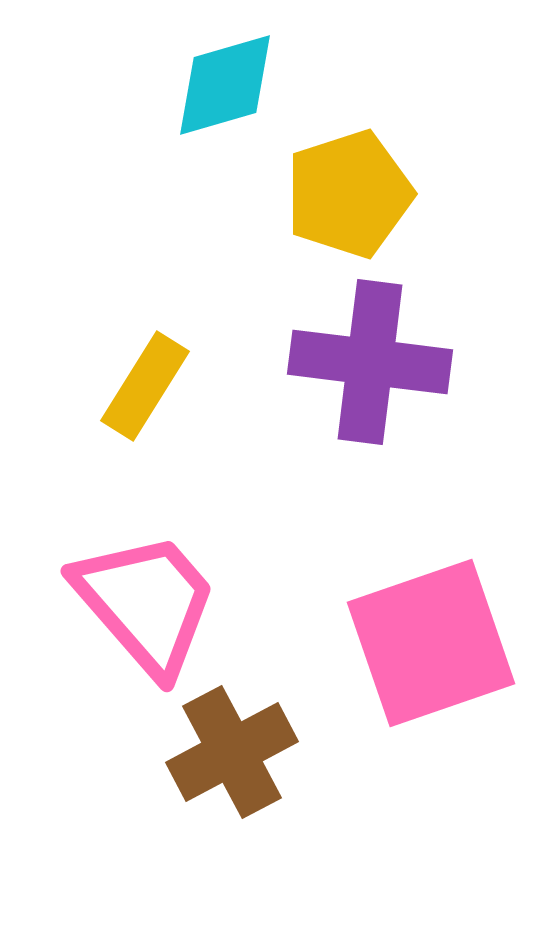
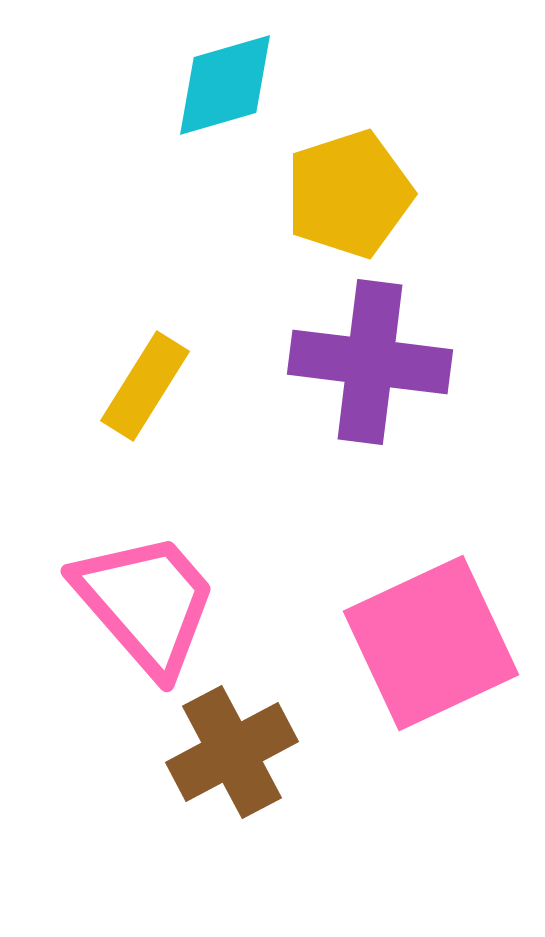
pink square: rotated 6 degrees counterclockwise
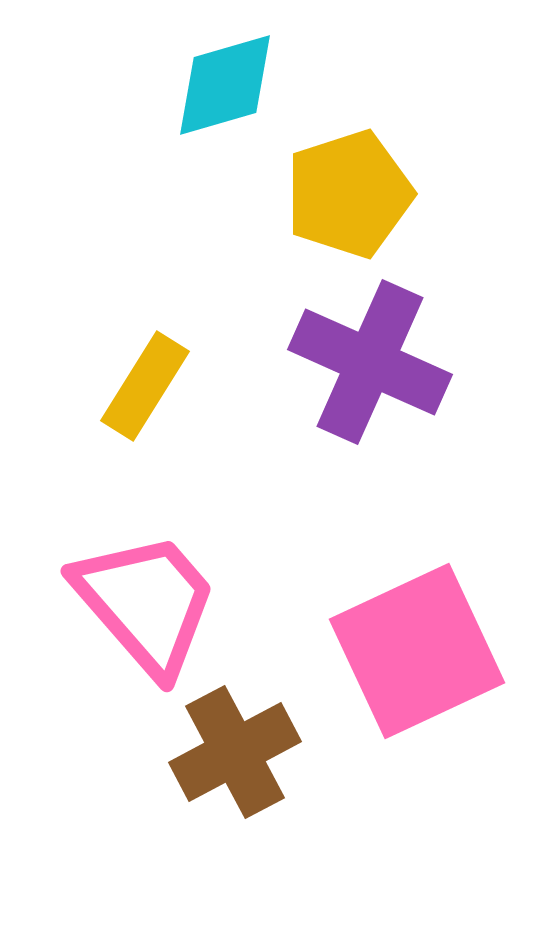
purple cross: rotated 17 degrees clockwise
pink square: moved 14 px left, 8 px down
brown cross: moved 3 px right
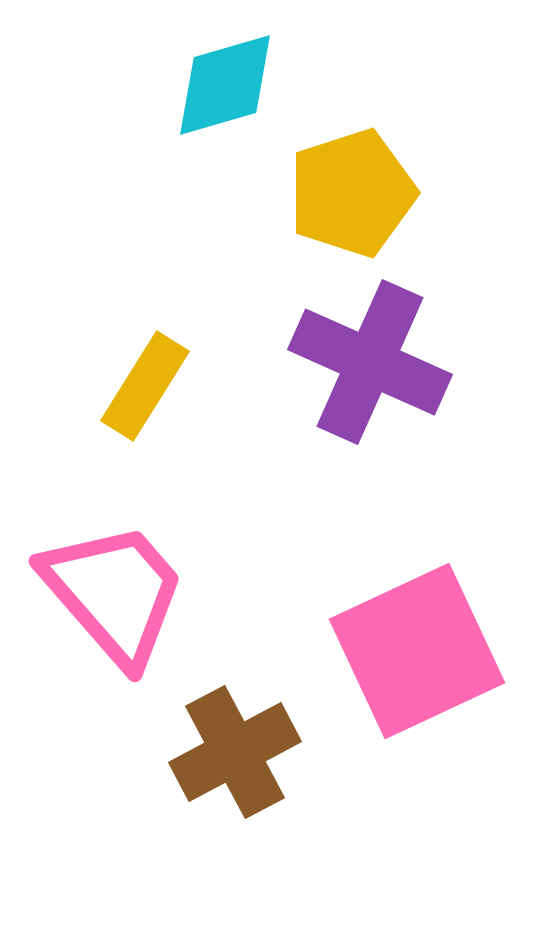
yellow pentagon: moved 3 px right, 1 px up
pink trapezoid: moved 32 px left, 10 px up
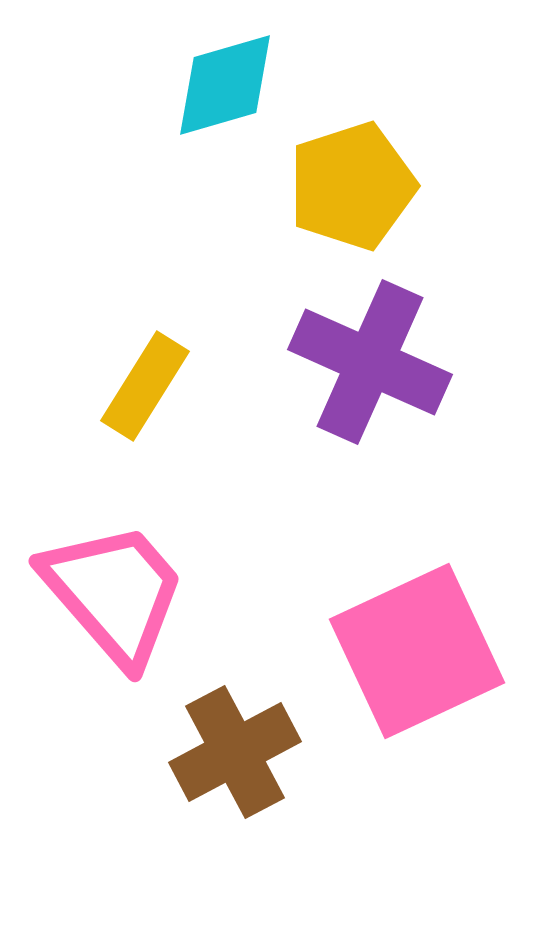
yellow pentagon: moved 7 px up
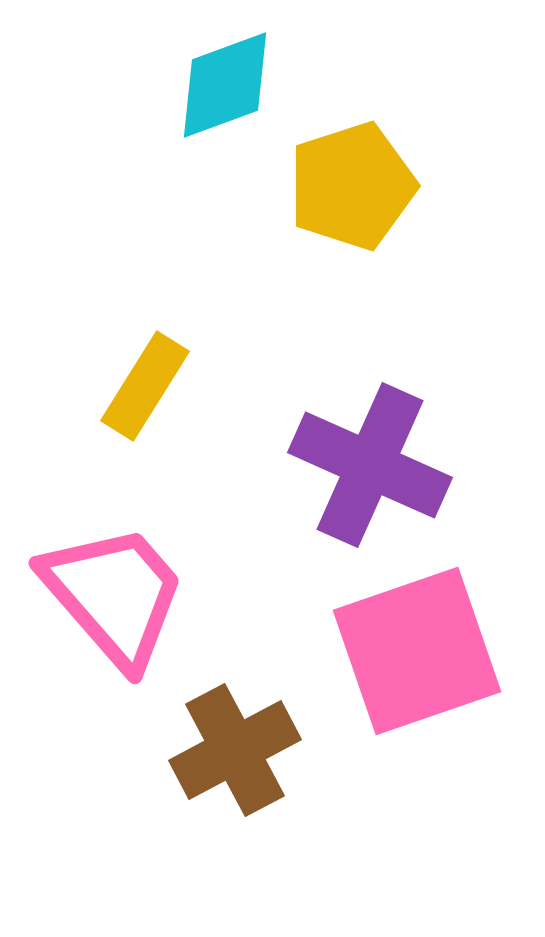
cyan diamond: rotated 4 degrees counterclockwise
purple cross: moved 103 px down
pink trapezoid: moved 2 px down
pink square: rotated 6 degrees clockwise
brown cross: moved 2 px up
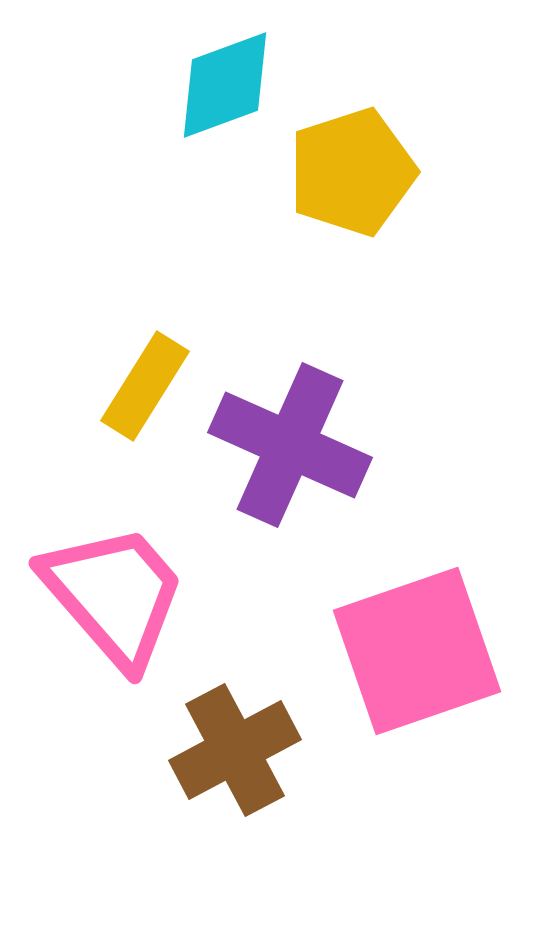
yellow pentagon: moved 14 px up
purple cross: moved 80 px left, 20 px up
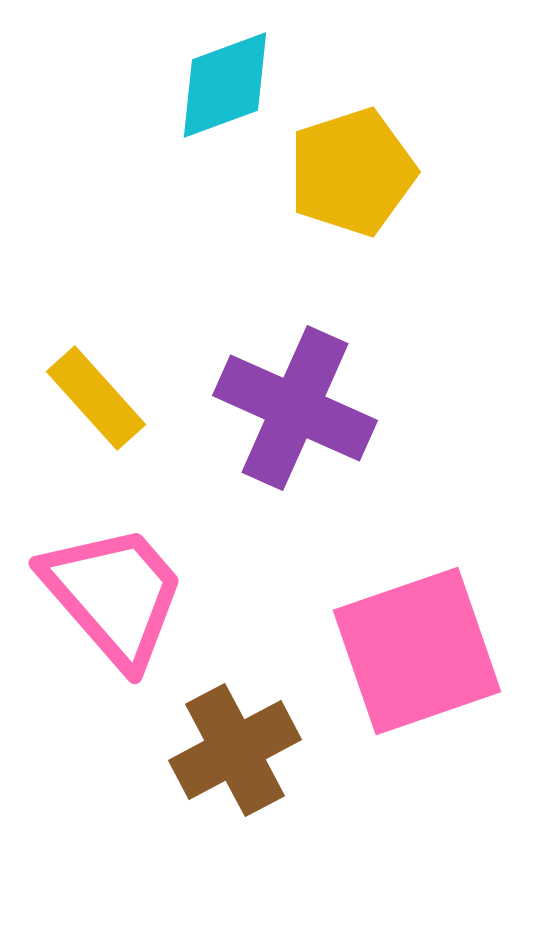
yellow rectangle: moved 49 px left, 12 px down; rotated 74 degrees counterclockwise
purple cross: moved 5 px right, 37 px up
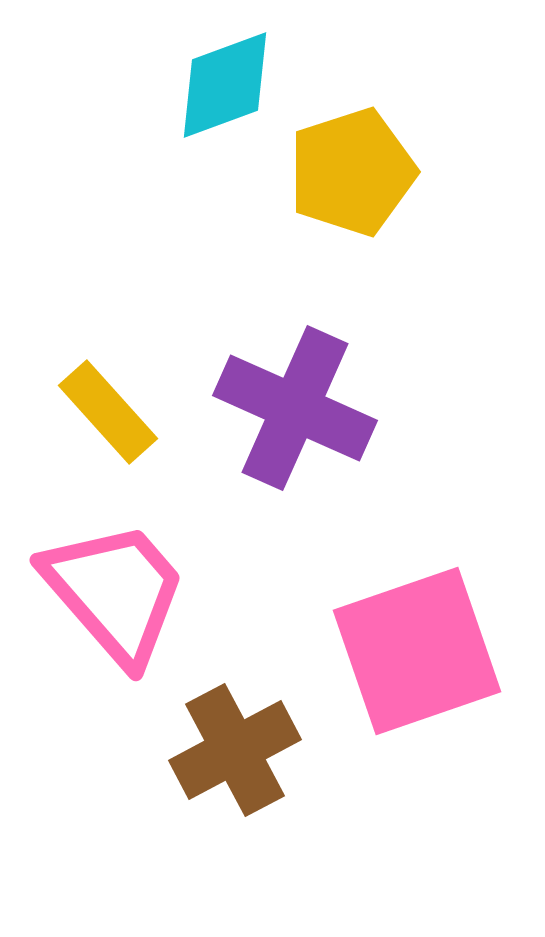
yellow rectangle: moved 12 px right, 14 px down
pink trapezoid: moved 1 px right, 3 px up
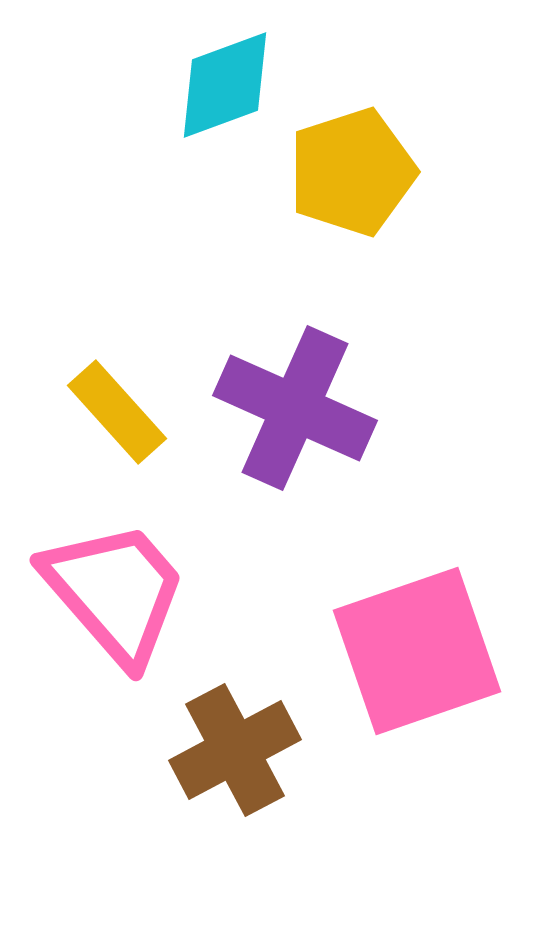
yellow rectangle: moved 9 px right
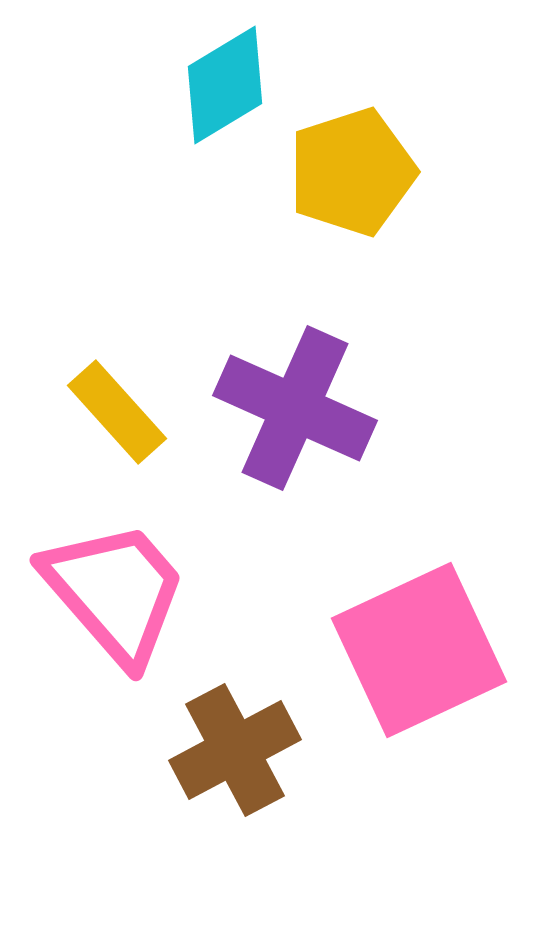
cyan diamond: rotated 11 degrees counterclockwise
pink square: moved 2 px right, 1 px up; rotated 6 degrees counterclockwise
